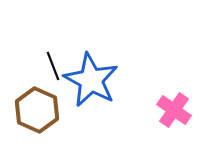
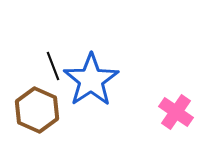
blue star: rotated 10 degrees clockwise
pink cross: moved 2 px right, 2 px down
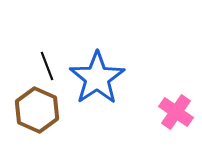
black line: moved 6 px left
blue star: moved 6 px right, 2 px up
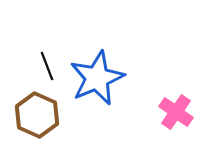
blue star: rotated 10 degrees clockwise
brown hexagon: moved 5 px down
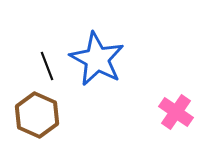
blue star: moved 19 px up; rotated 20 degrees counterclockwise
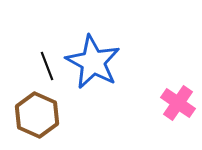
blue star: moved 4 px left, 3 px down
pink cross: moved 2 px right, 9 px up
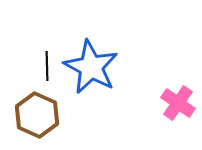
blue star: moved 2 px left, 5 px down
black line: rotated 20 degrees clockwise
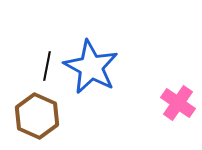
black line: rotated 12 degrees clockwise
brown hexagon: moved 1 px down
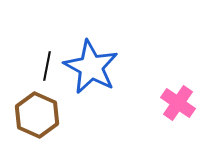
brown hexagon: moved 1 px up
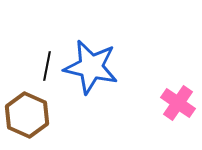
blue star: rotated 16 degrees counterclockwise
brown hexagon: moved 10 px left
